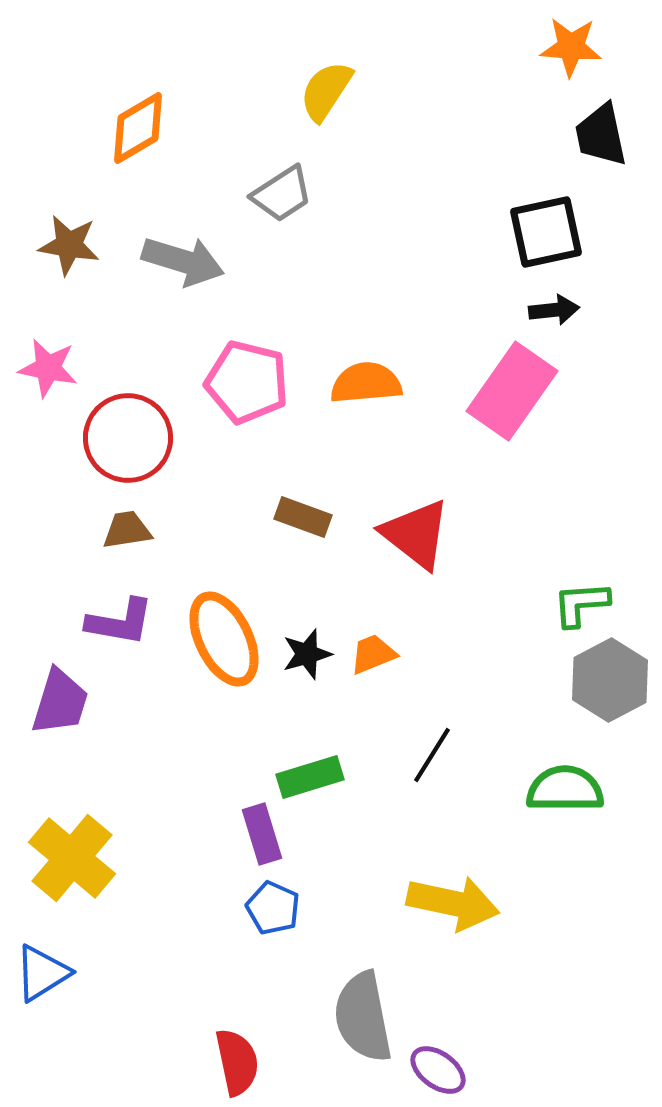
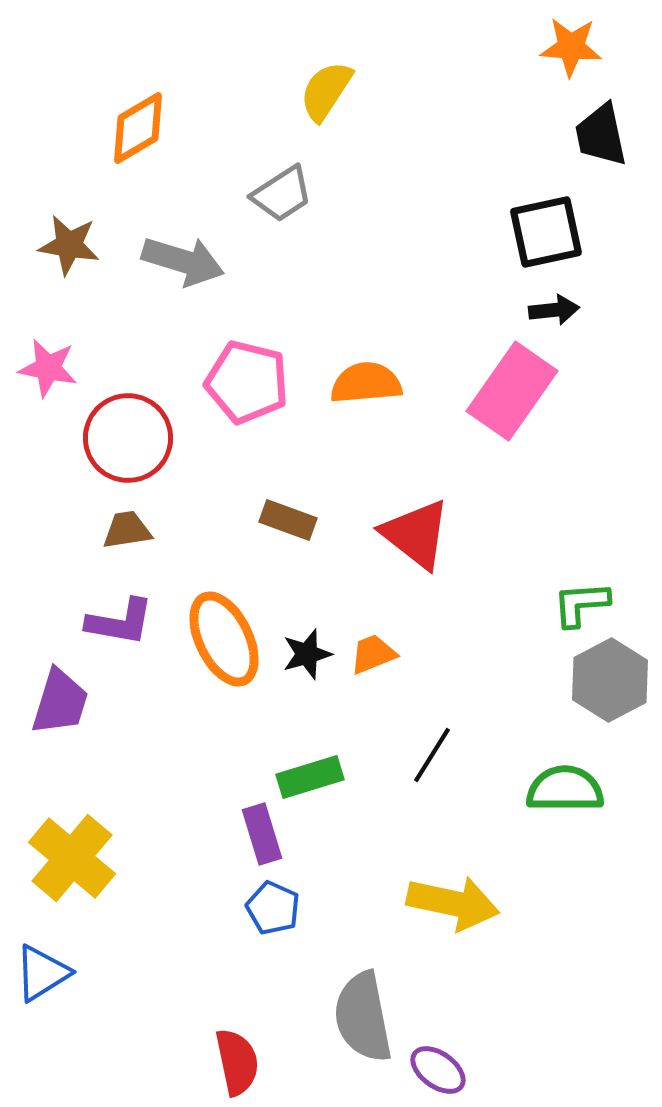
brown rectangle: moved 15 px left, 3 px down
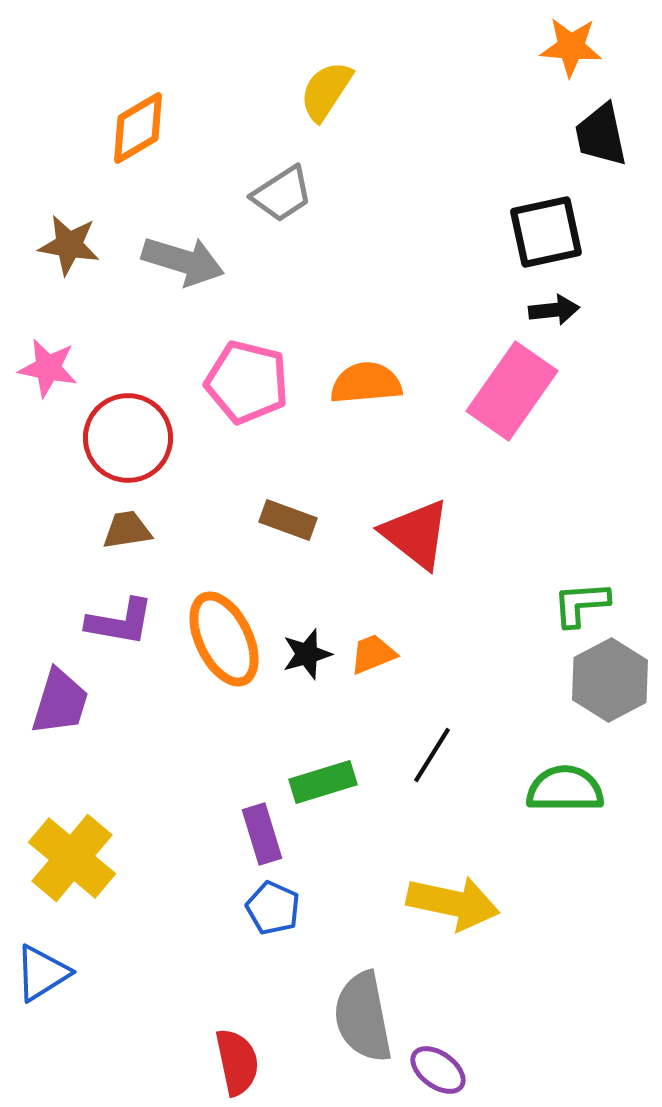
green rectangle: moved 13 px right, 5 px down
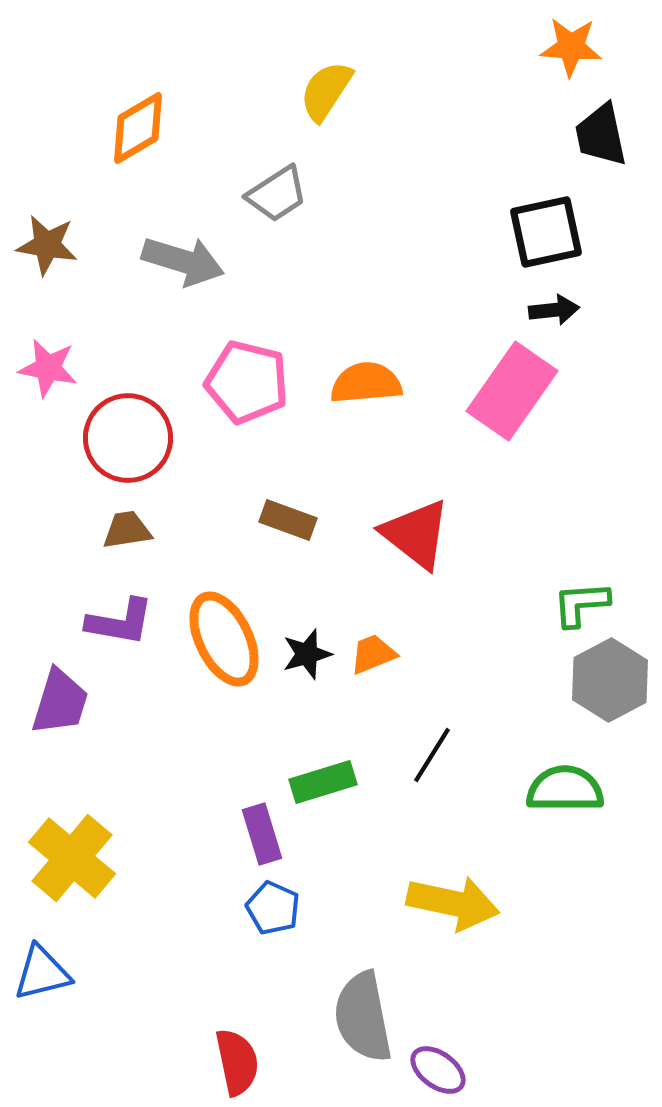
gray trapezoid: moved 5 px left
brown star: moved 22 px left
blue triangle: rotated 18 degrees clockwise
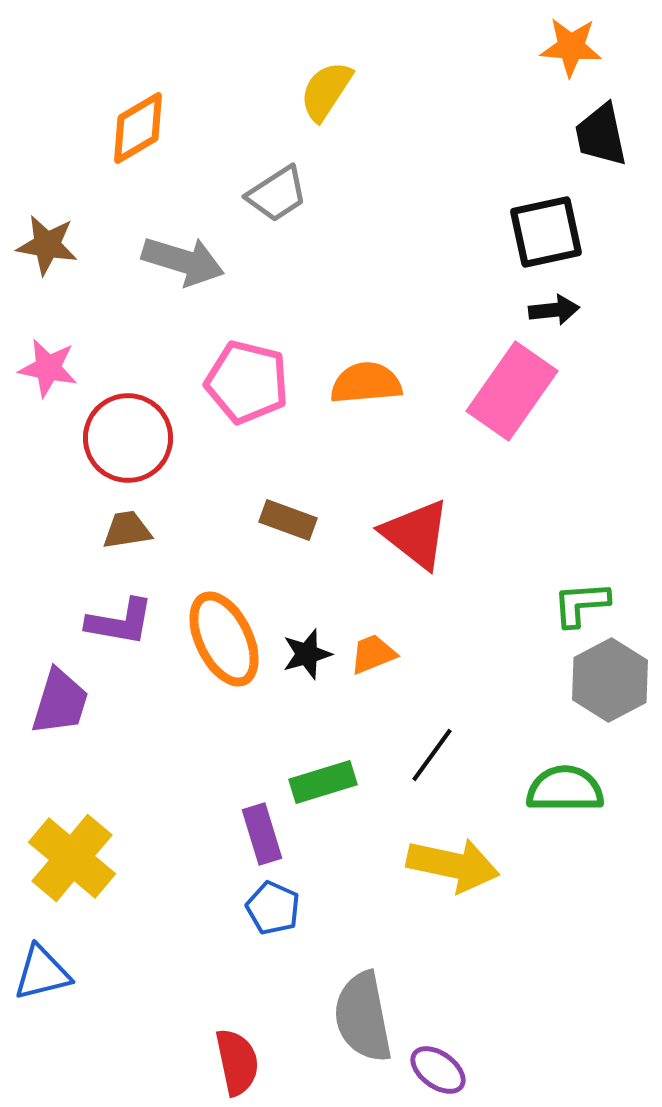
black line: rotated 4 degrees clockwise
yellow arrow: moved 38 px up
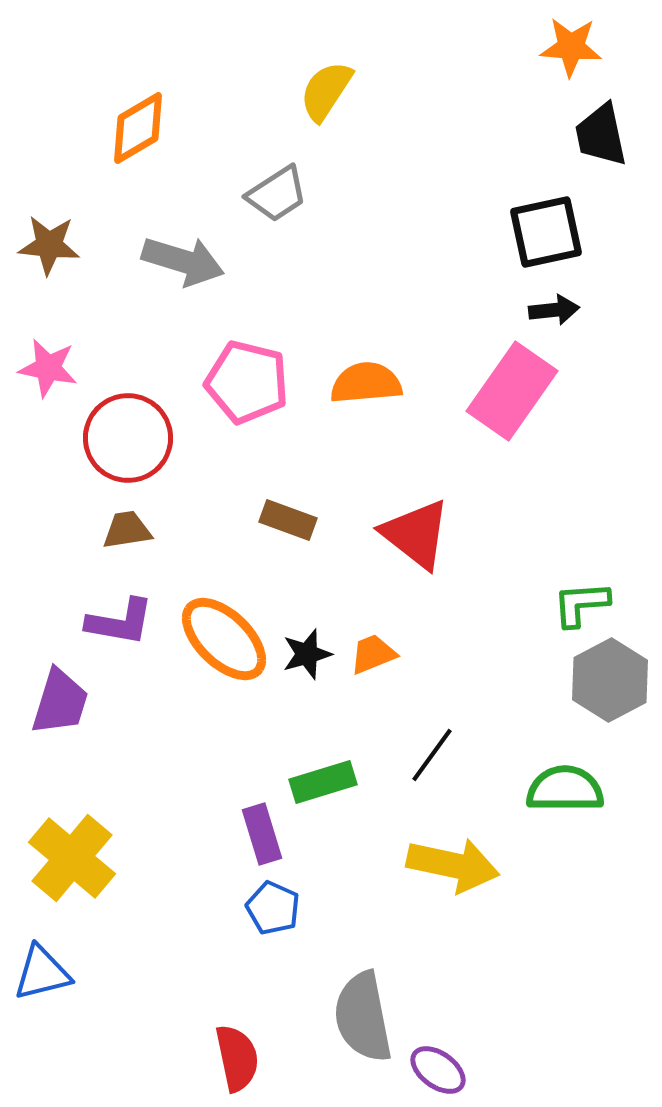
brown star: moved 2 px right; rotated 4 degrees counterclockwise
orange ellipse: rotated 20 degrees counterclockwise
red semicircle: moved 4 px up
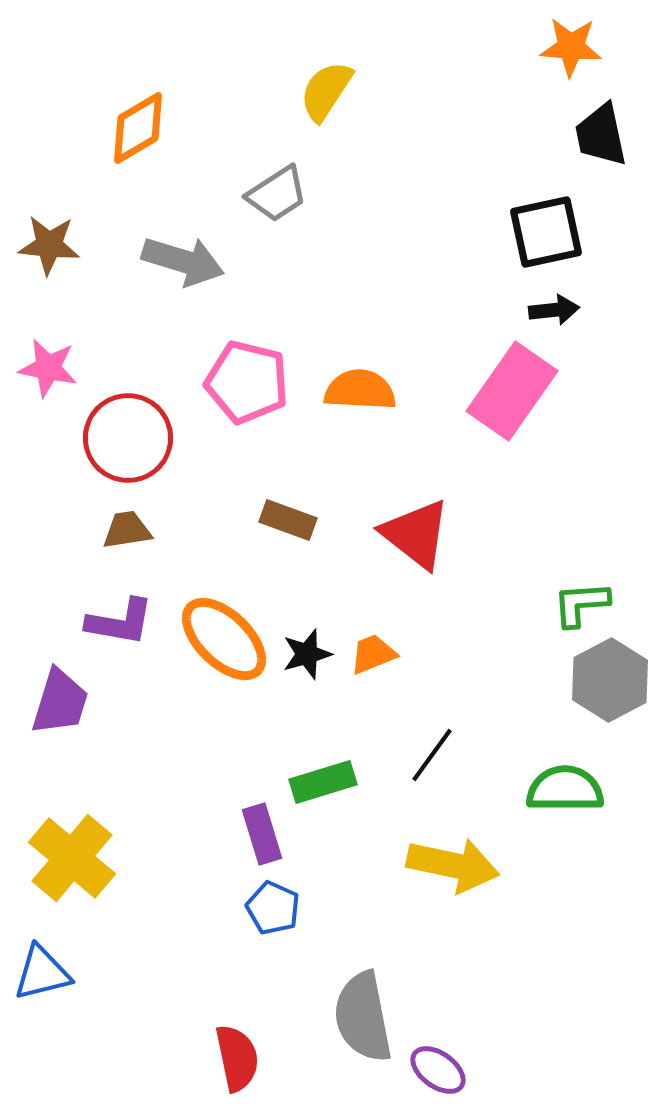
orange semicircle: moved 6 px left, 7 px down; rotated 8 degrees clockwise
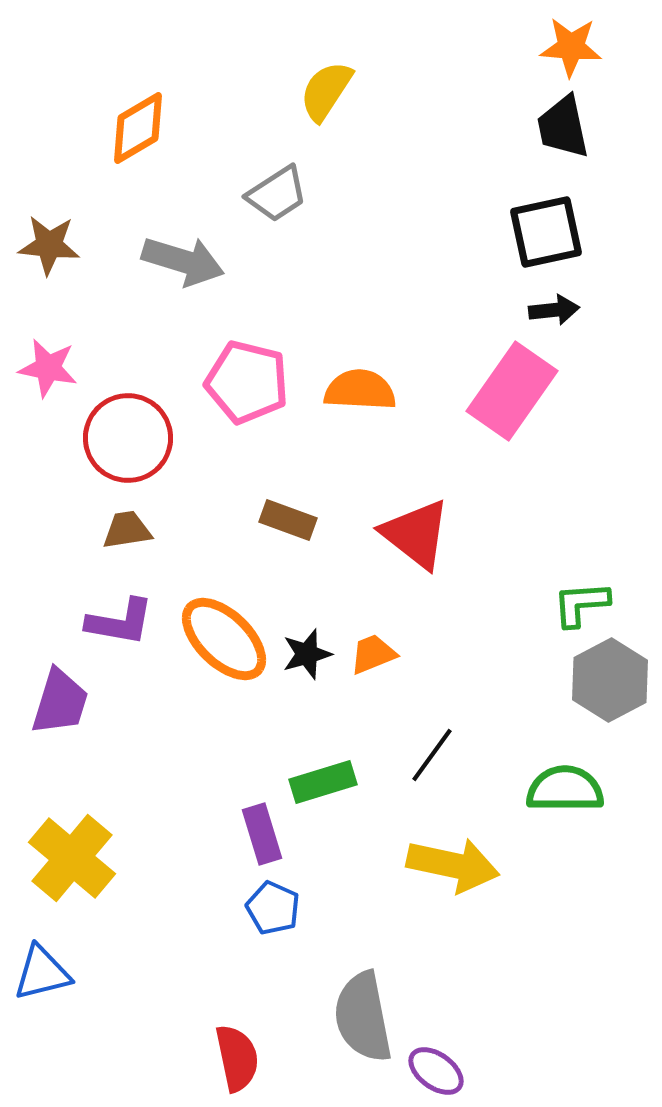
black trapezoid: moved 38 px left, 8 px up
purple ellipse: moved 2 px left, 1 px down
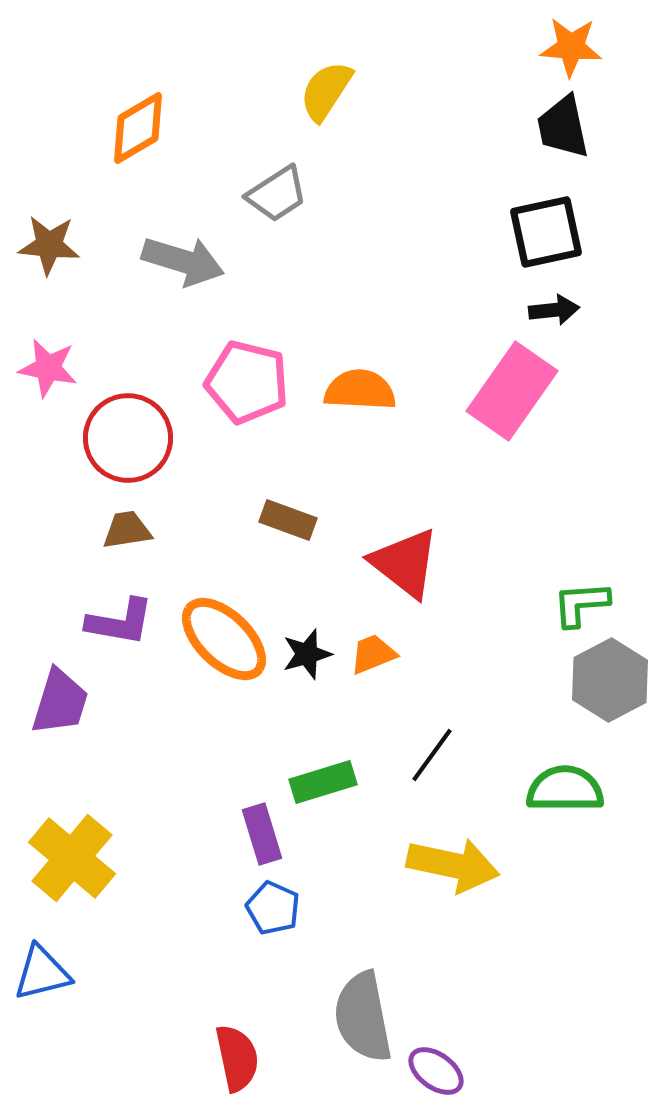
red triangle: moved 11 px left, 29 px down
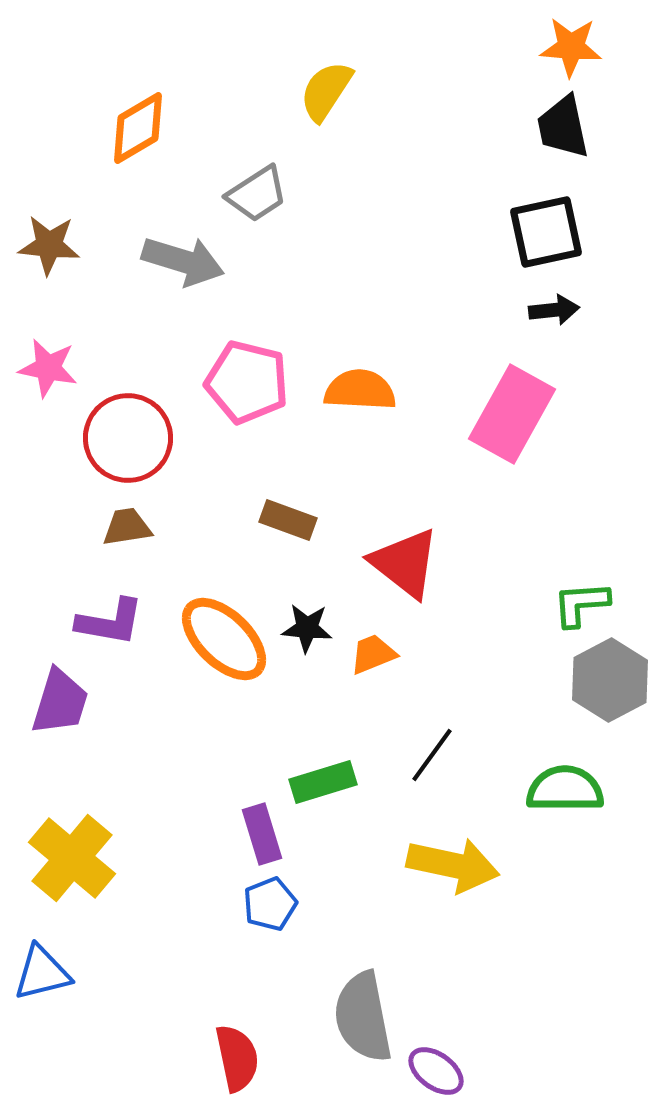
gray trapezoid: moved 20 px left
pink rectangle: moved 23 px down; rotated 6 degrees counterclockwise
brown trapezoid: moved 3 px up
purple L-shape: moved 10 px left
black star: moved 26 px up; rotated 21 degrees clockwise
blue pentagon: moved 3 px left, 4 px up; rotated 26 degrees clockwise
